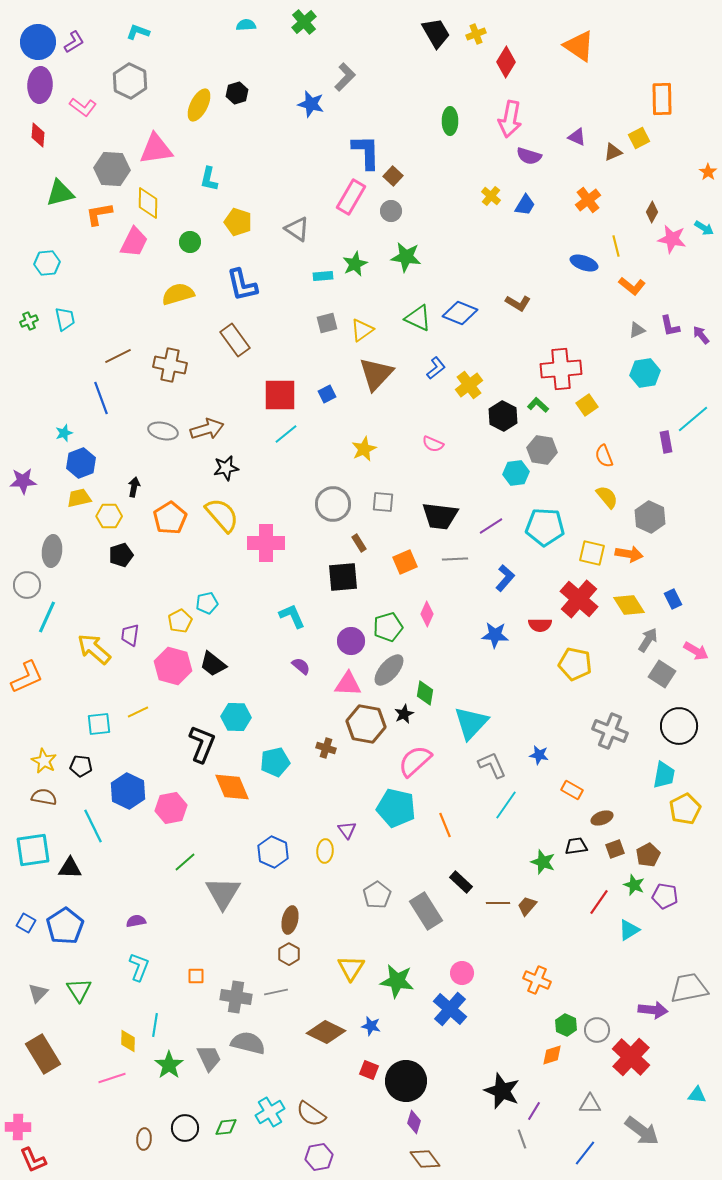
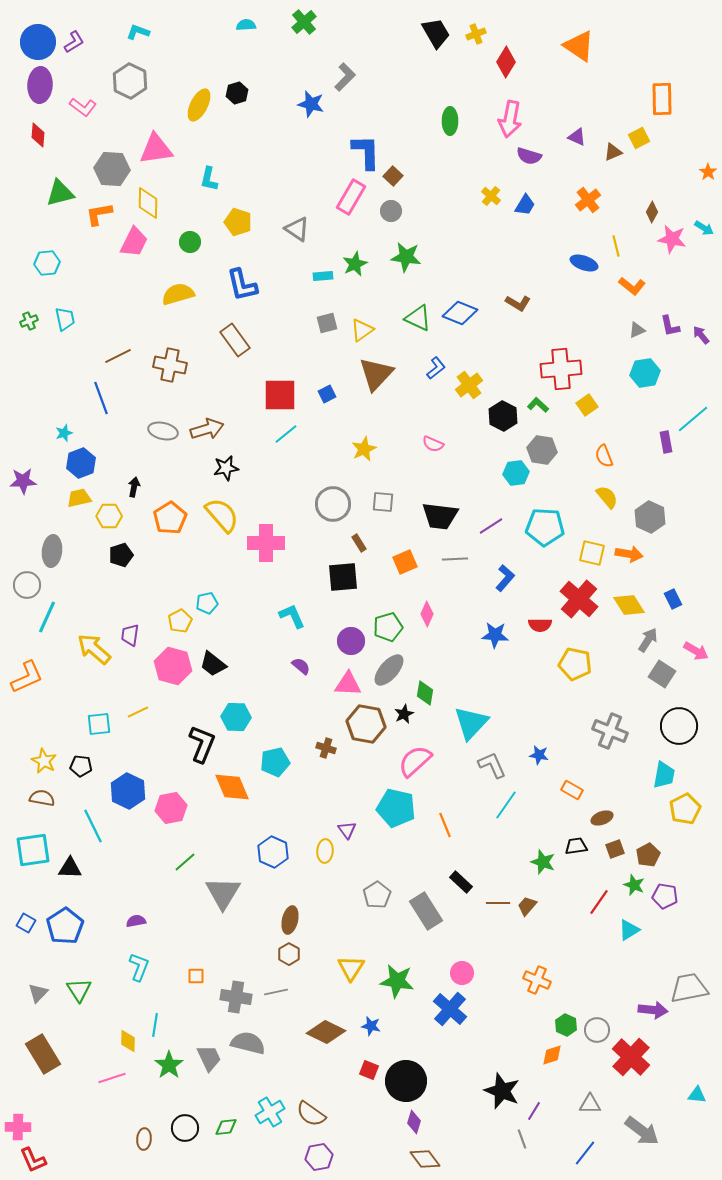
brown semicircle at (44, 797): moved 2 px left, 1 px down
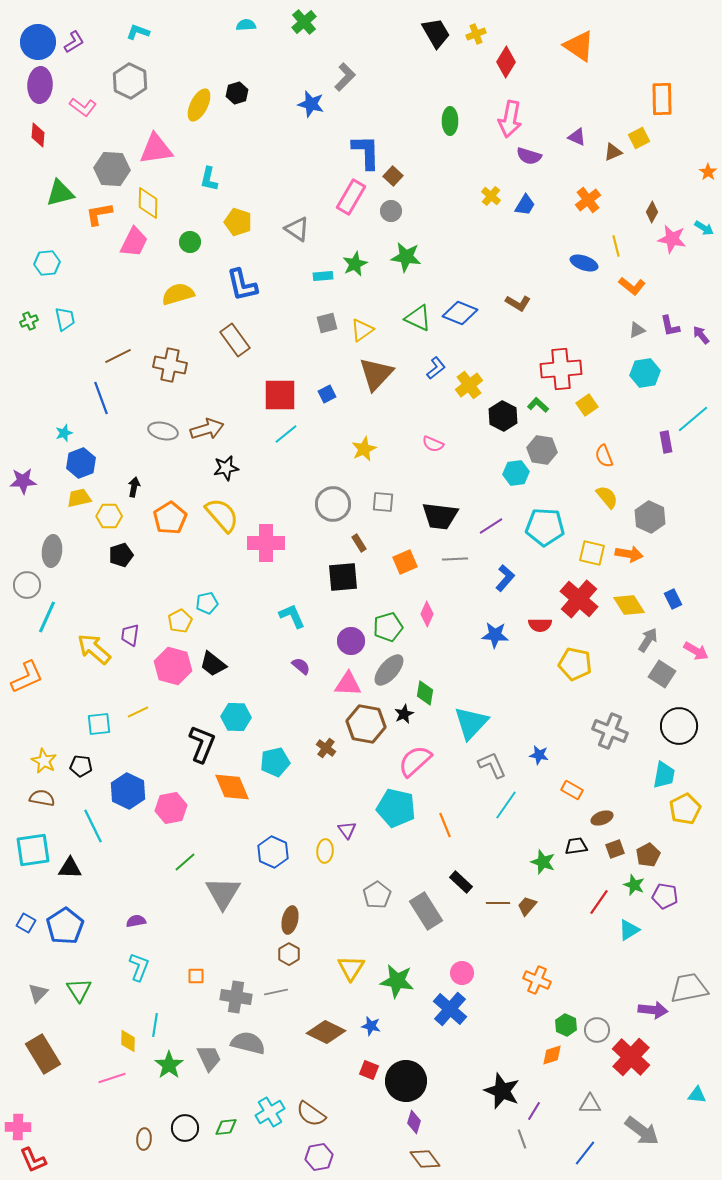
brown cross at (326, 748): rotated 18 degrees clockwise
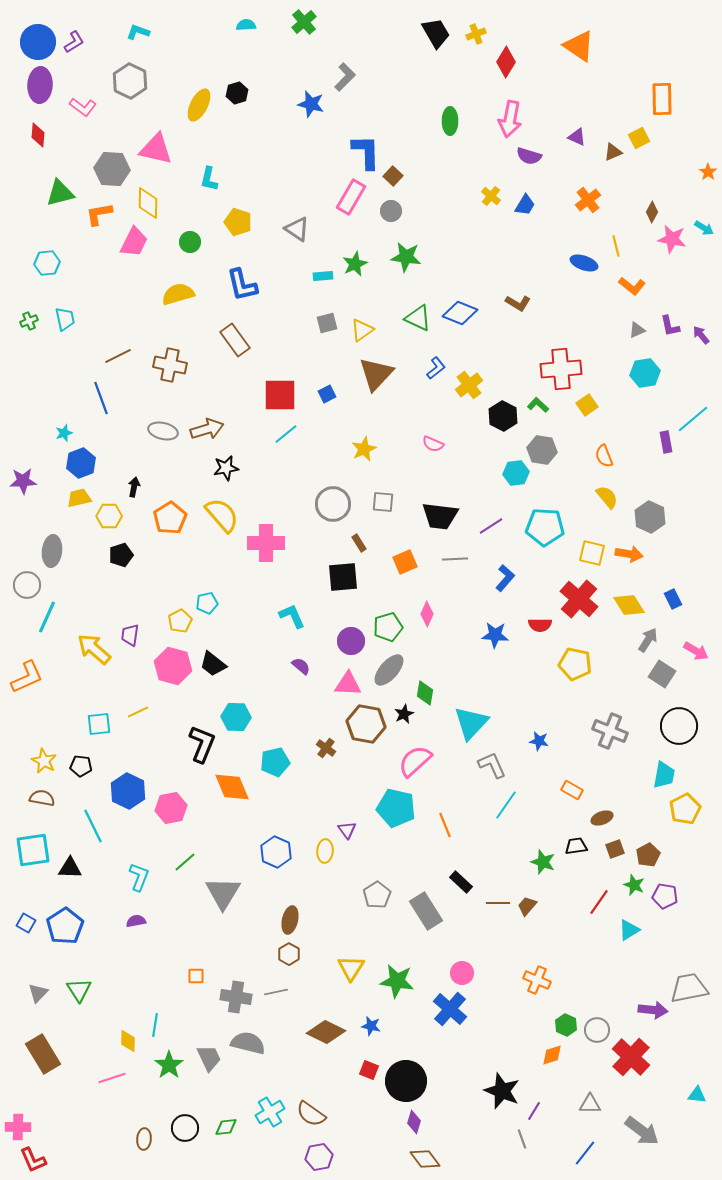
pink triangle at (156, 149): rotated 21 degrees clockwise
blue star at (539, 755): moved 14 px up
blue hexagon at (273, 852): moved 3 px right
cyan L-shape at (139, 967): moved 90 px up
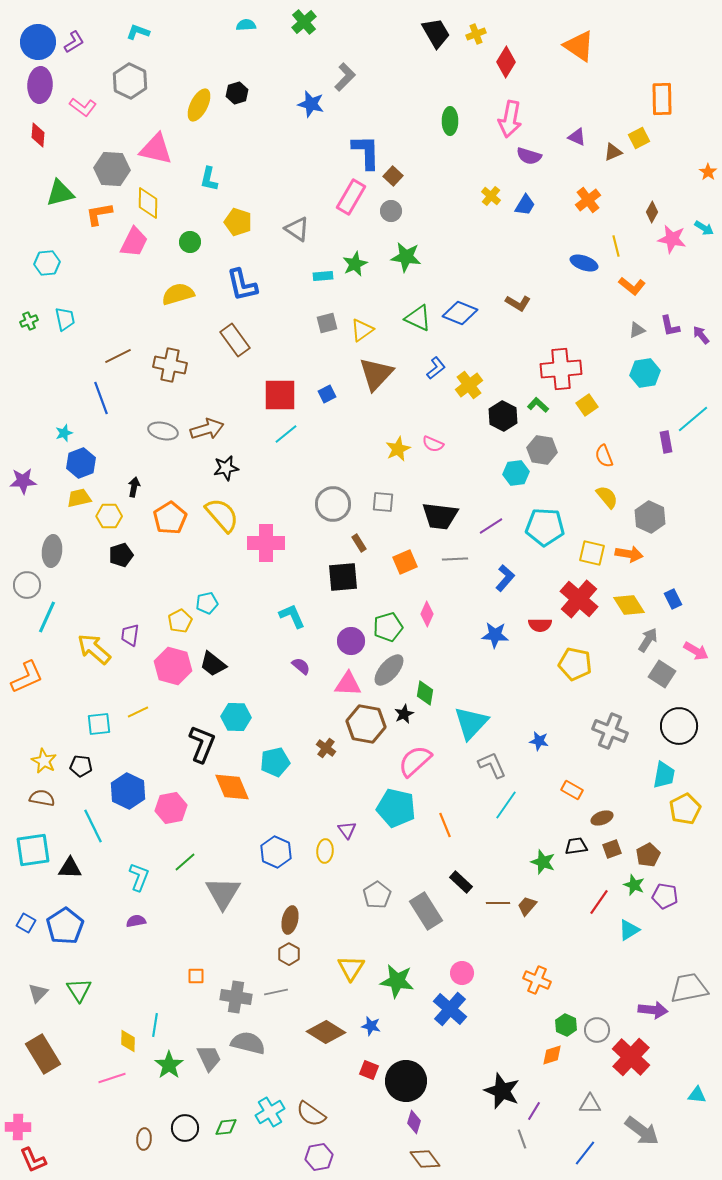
yellow star at (364, 449): moved 34 px right
brown square at (615, 849): moved 3 px left
brown diamond at (326, 1032): rotated 6 degrees clockwise
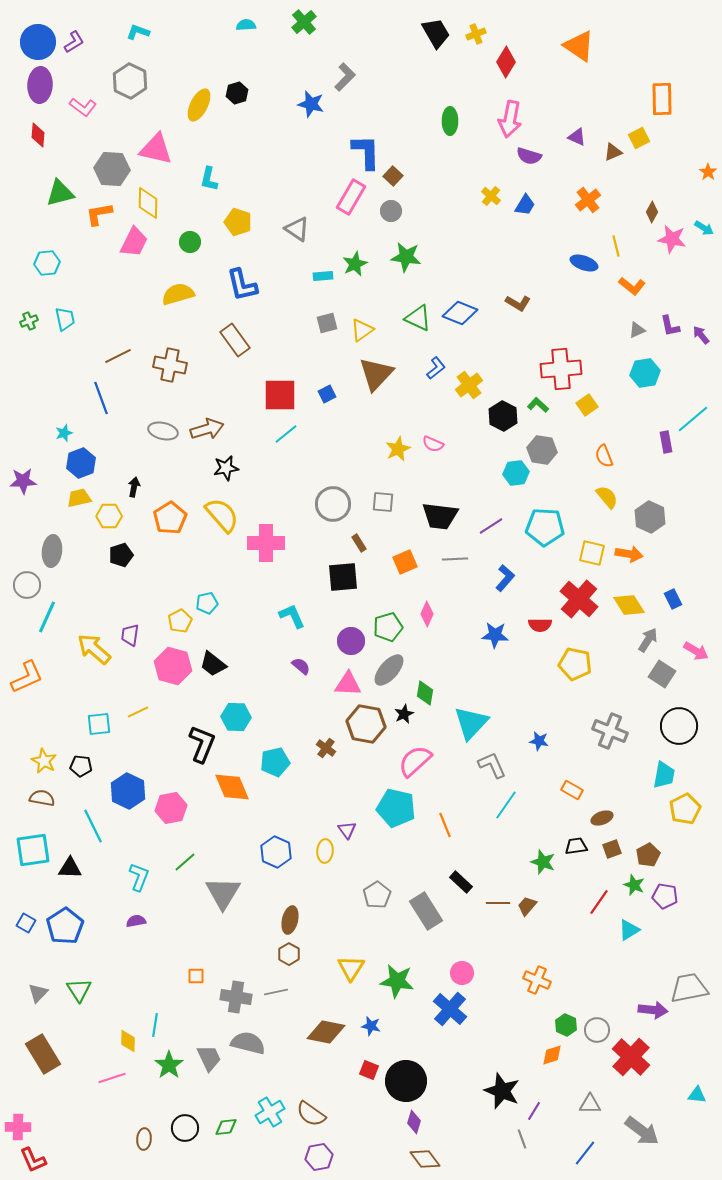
brown diamond at (326, 1032): rotated 21 degrees counterclockwise
